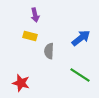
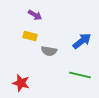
purple arrow: rotated 48 degrees counterclockwise
blue arrow: moved 1 px right, 3 px down
gray semicircle: rotated 84 degrees counterclockwise
green line: rotated 20 degrees counterclockwise
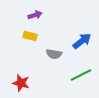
purple arrow: rotated 48 degrees counterclockwise
gray semicircle: moved 5 px right, 3 px down
green line: moved 1 px right; rotated 40 degrees counterclockwise
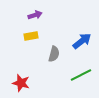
yellow rectangle: moved 1 px right; rotated 24 degrees counterclockwise
gray semicircle: rotated 84 degrees counterclockwise
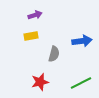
blue arrow: rotated 30 degrees clockwise
green line: moved 8 px down
red star: moved 19 px right, 1 px up; rotated 30 degrees counterclockwise
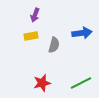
purple arrow: rotated 128 degrees clockwise
blue arrow: moved 8 px up
gray semicircle: moved 9 px up
red star: moved 2 px right, 1 px down
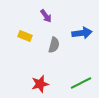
purple arrow: moved 11 px right, 1 px down; rotated 56 degrees counterclockwise
yellow rectangle: moved 6 px left; rotated 32 degrees clockwise
red star: moved 2 px left, 1 px down
